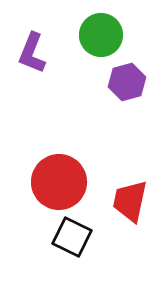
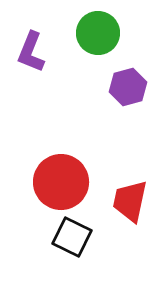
green circle: moved 3 px left, 2 px up
purple L-shape: moved 1 px left, 1 px up
purple hexagon: moved 1 px right, 5 px down
red circle: moved 2 px right
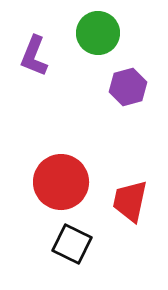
purple L-shape: moved 3 px right, 4 px down
black square: moved 7 px down
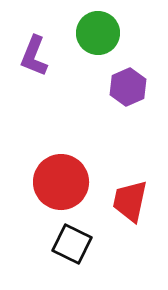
purple hexagon: rotated 9 degrees counterclockwise
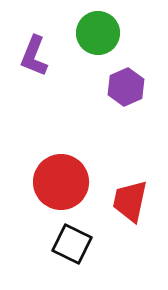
purple hexagon: moved 2 px left
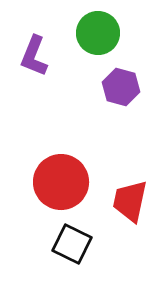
purple hexagon: moved 5 px left; rotated 21 degrees counterclockwise
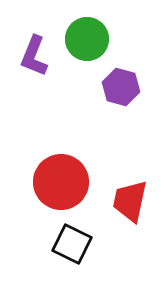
green circle: moved 11 px left, 6 px down
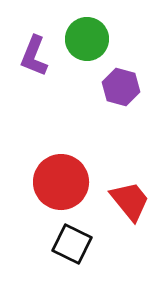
red trapezoid: rotated 129 degrees clockwise
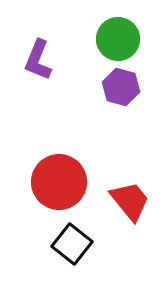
green circle: moved 31 px right
purple L-shape: moved 4 px right, 4 px down
red circle: moved 2 px left
black square: rotated 12 degrees clockwise
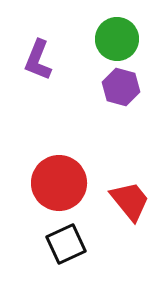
green circle: moved 1 px left
red circle: moved 1 px down
black square: moved 6 px left; rotated 27 degrees clockwise
